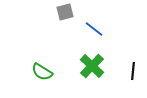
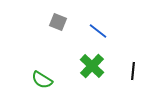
gray square: moved 7 px left, 10 px down; rotated 36 degrees clockwise
blue line: moved 4 px right, 2 px down
green semicircle: moved 8 px down
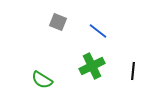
green cross: rotated 20 degrees clockwise
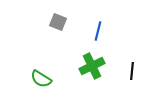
blue line: rotated 66 degrees clockwise
black line: moved 1 px left
green semicircle: moved 1 px left, 1 px up
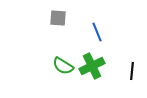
gray square: moved 4 px up; rotated 18 degrees counterclockwise
blue line: moved 1 px left, 1 px down; rotated 36 degrees counterclockwise
green semicircle: moved 22 px right, 13 px up
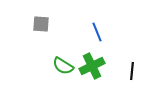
gray square: moved 17 px left, 6 px down
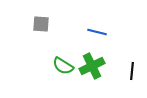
blue line: rotated 54 degrees counterclockwise
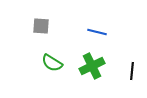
gray square: moved 2 px down
green semicircle: moved 11 px left, 3 px up
